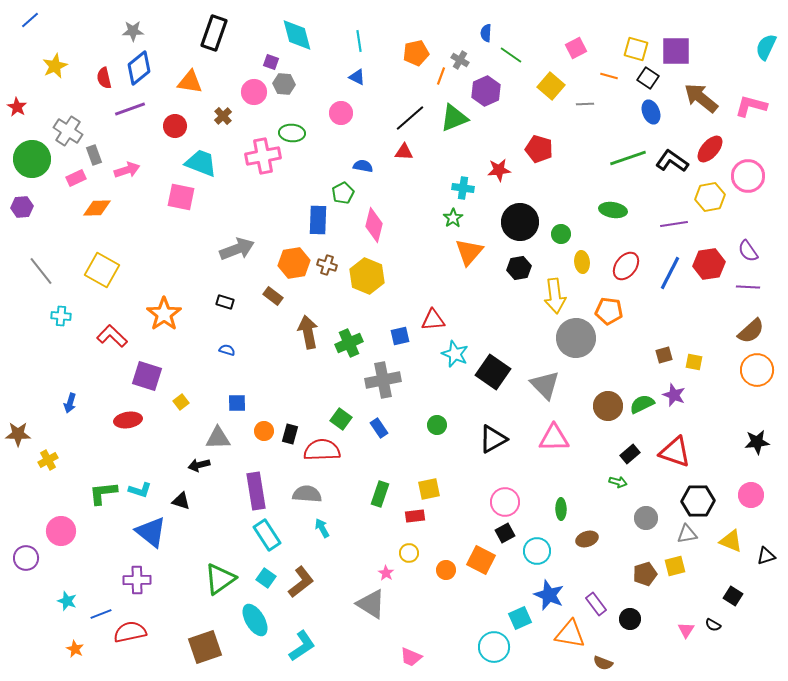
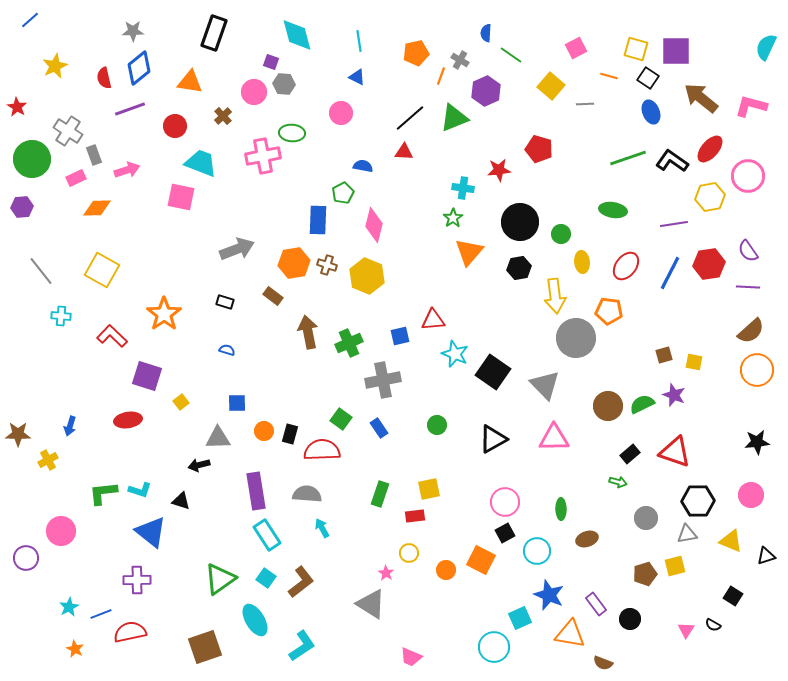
blue arrow at (70, 403): moved 23 px down
cyan star at (67, 601): moved 2 px right, 6 px down; rotated 24 degrees clockwise
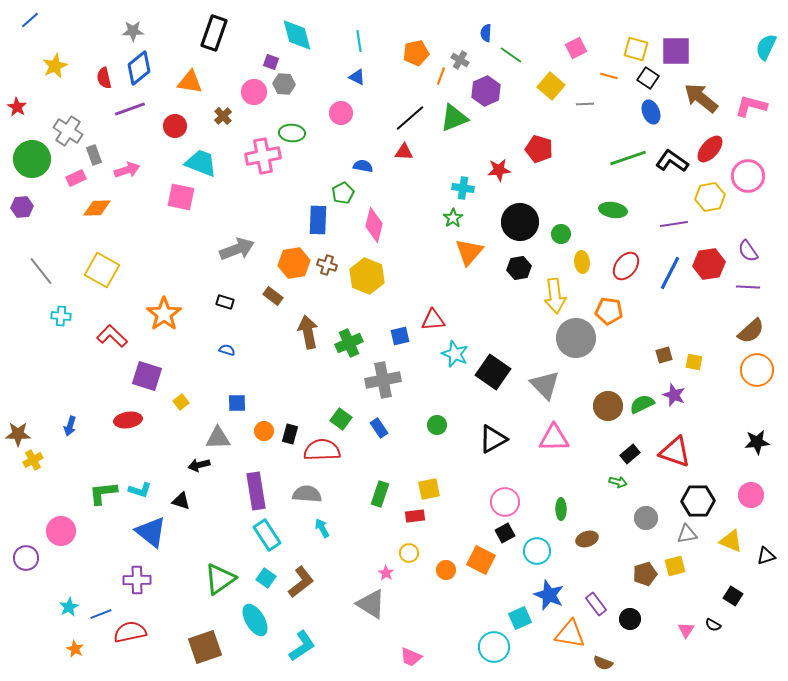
yellow cross at (48, 460): moved 15 px left
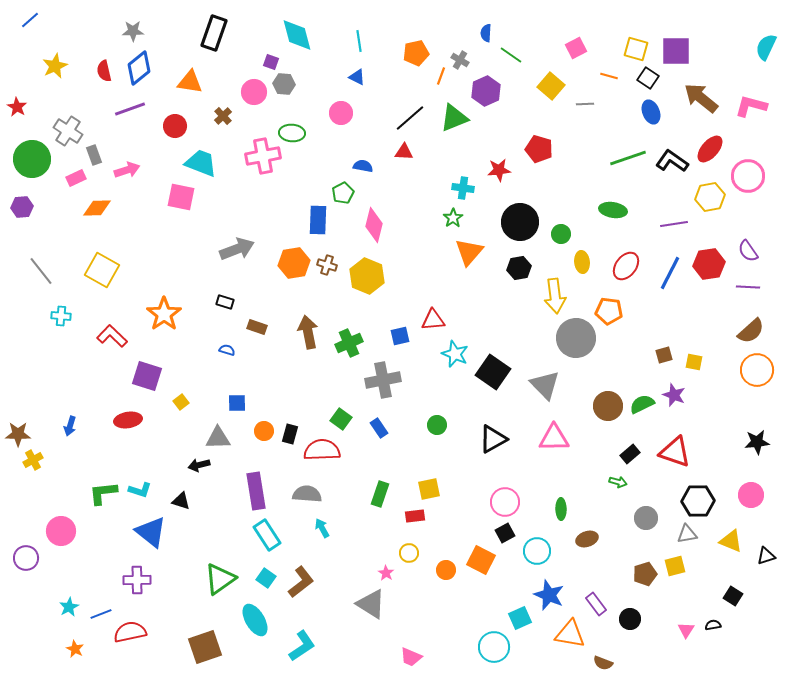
red semicircle at (104, 78): moved 7 px up
brown rectangle at (273, 296): moved 16 px left, 31 px down; rotated 18 degrees counterclockwise
black semicircle at (713, 625): rotated 140 degrees clockwise
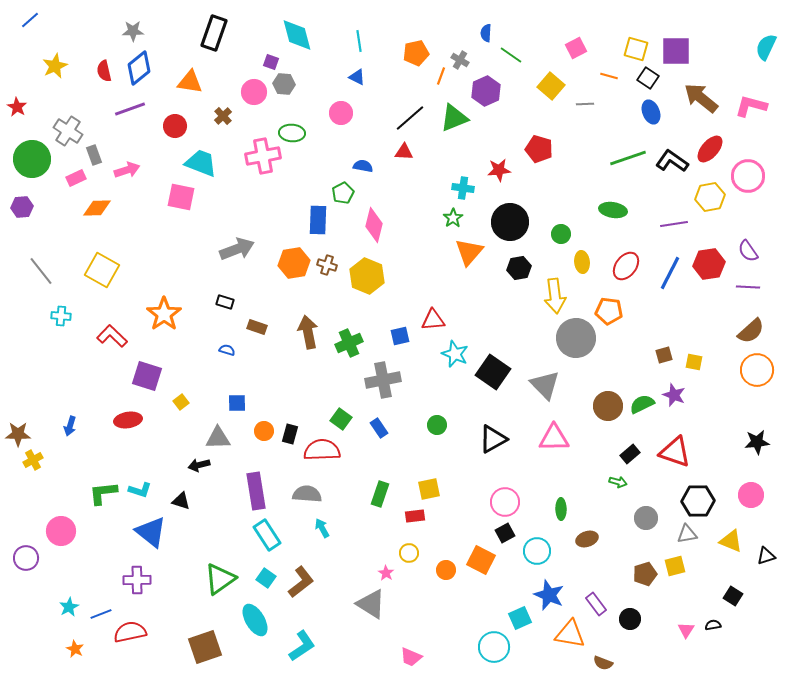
black circle at (520, 222): moved 10 px left
